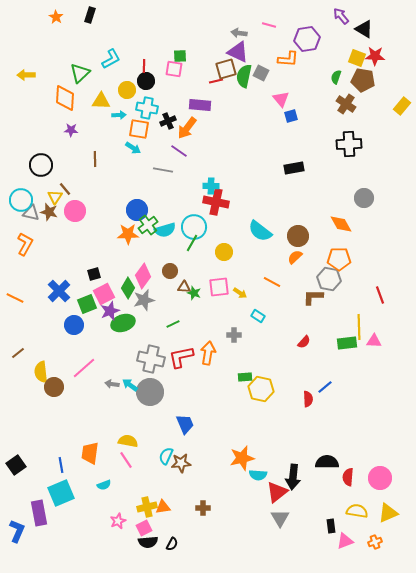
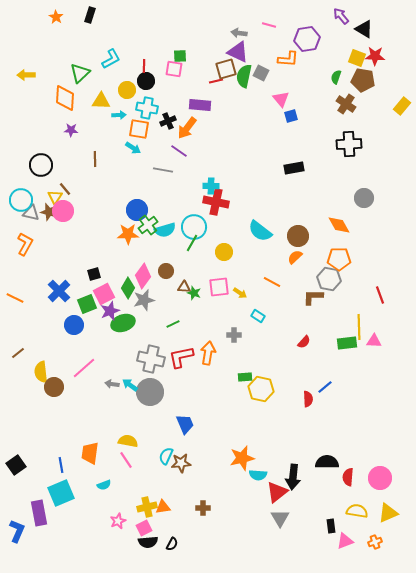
pink circle at (75, 211): moved 12 px left
orange diamond at (341, 224): moved 2 px left, 1 px down
brown circle at (170, 271): moved 4 px left
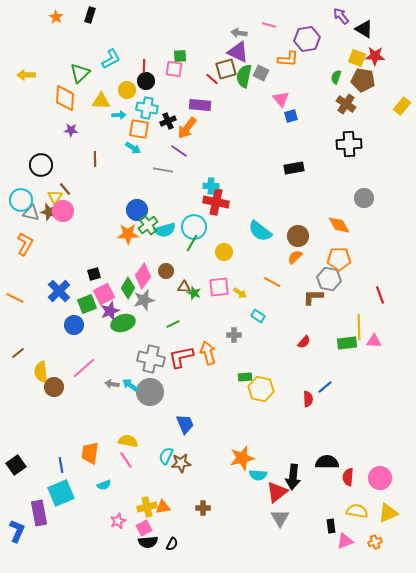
red line at (216, 81): moved 4 px left, 2 px up; rotated 56 degrees clockwise
orange arrow at (208, 353): rotated 25 degrees counterclockwise
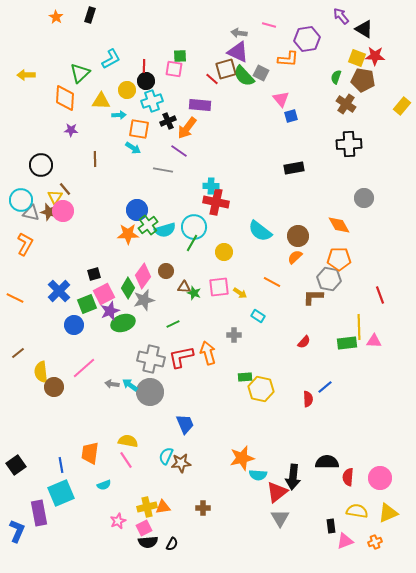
green semicircle at (244, 76): rotated 55 degrees counterclockwise
cyan cross at (147, 108): moved 5 px right, 7 px up; rotated 30 degrees counterclockwise
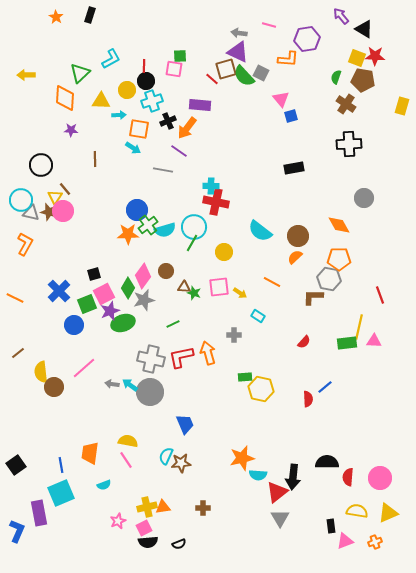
yellow rectangle at (402, 106): rotated 24 degrees counterclockwise
yellow line at (359, 327): rotated 15 degrees clockwise
black semicircle at (172, 544): moved 7 px right; rotated 40 degrees clockwise
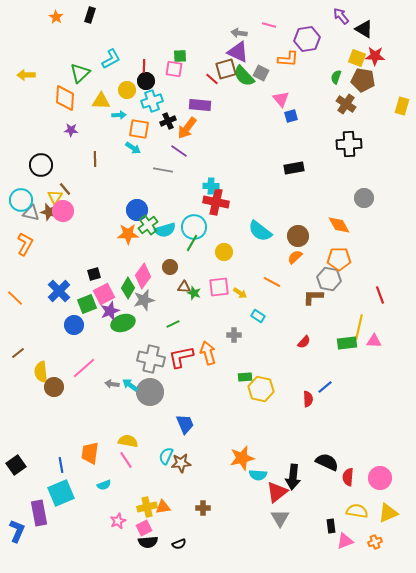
brown circle at (166, 271): moved 4 px right, 4 px up
orange line at (15, 298): rotated 18 degrees clockwise
black semicircle at (327, 462): rotated 25 degrees clockwise
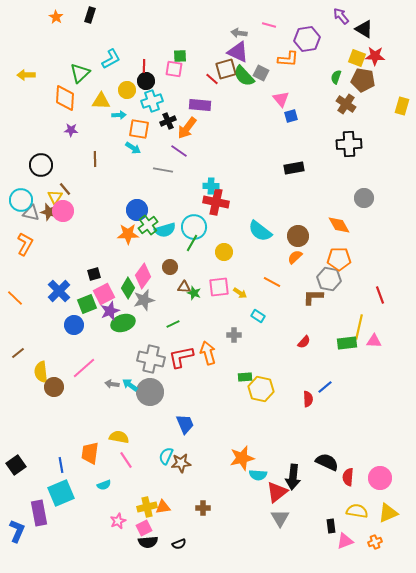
yellow semicircle at (128, 441): moved 9 px left, 4 px up
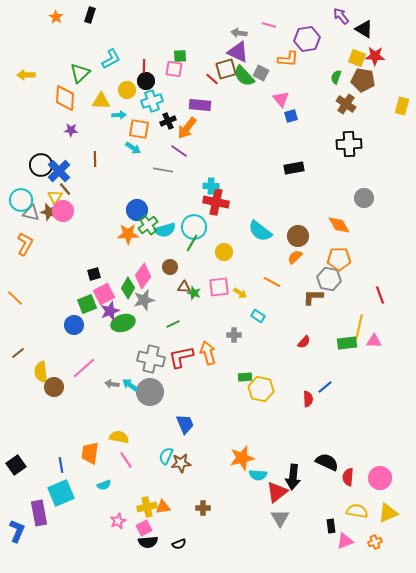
blue cross at (59, 291): moved 120 px up
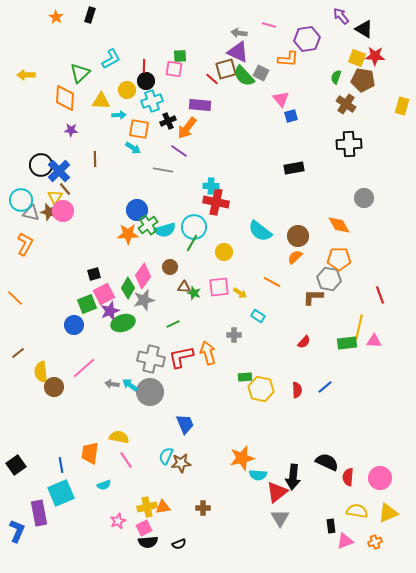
red semicircle at (308, 399): moved 11 px left, 9 px up
